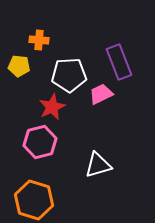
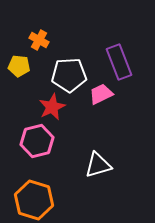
orange cross: rotated 24 degrees clockwise
pink hexagon: moved 3 px left, 1 px up
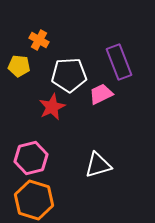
pink hexagon: moved 6 px left, 17 px down
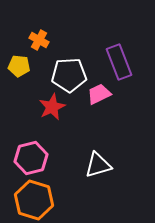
pink trapezoid: moved 2 px left
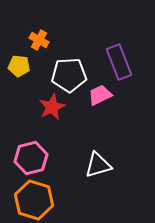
pink trapezoid: moved 1 px right, 1 px down
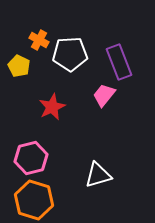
yellow pentagon: rotated 20 degrees clockwise
white pentagon: moved 1 px right, 21 px up
pink trapezoid: moved 4 px right; rotated 25 degrees counterclockwise
white triangle: moved 10 px down
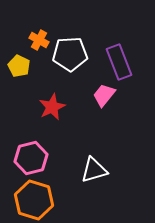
white triangle: moved 4 px left, 5 px up
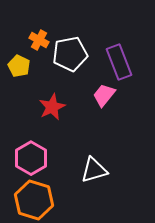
white pentagon: rotated 8 degrees counterclockwise
pink hexagon: rotated 16 degrees counterclockwise
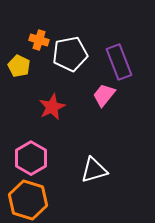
orange cross: rotated 12 degrees counterclockwise
orange hexagon: moved 6 px left
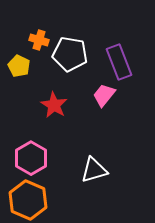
white pentagon: rotated 20 degrees clockwise
red star: moved 2 px right, 2 px up; rotated 16 degrees counterclockwise
orange hexagon: rotated 6 degrees clockwise
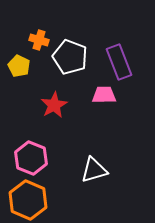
white pentagon: moved 3 px down; rotated 12 degrees clockwise
pink trapezoid: rotated 50 degrees clockwise
red star: rotated 12 degrees clockwise
pink hexagon: rotated 8 degrees counterclockwise
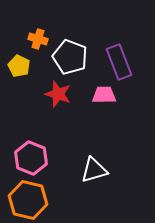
orange cross: moved 1 px left, 1 px up
red star: moved 4 px right, 11 px up; rotated 24 degrees counterclockwise
orange hexagon: rotated 9 degrees counterclockwise
